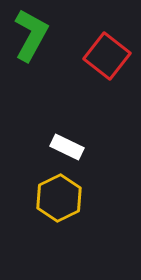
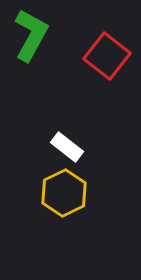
white rectangle: rotated 12 degrees clockwise
yellow hexagon: moved 5 px right, 5 px up
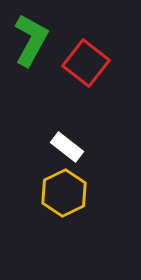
green L-shape: moved 5 px down
red square: moved 21 px left, 7 px down
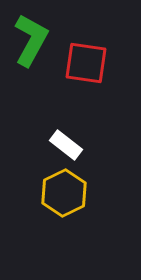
red square: rotated 30 degrees counterclockwise
white rectangle: moved 1 px left, 2 px up
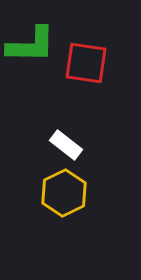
green L-shape: moved 5 px down; rotated 62 degrees clockwise
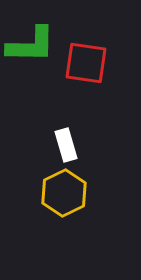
white rectangle: rotated 36 degrees clockwise
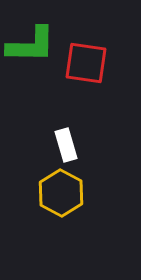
yellow hexagon: moved 3 px left; rotated 6 degrees counterclockwise
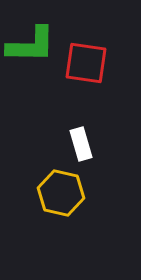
white rectangle: moved 15 px right, 1 px up
yellow hexagon: rotated 15 degrees counterclockwise
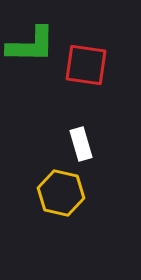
red square: moved 2 px down
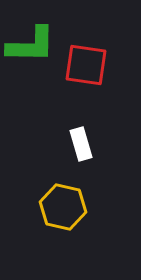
yellow hexagon: moved 2 px right, 14 px down
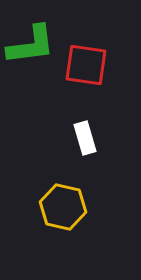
green L-shape: rotated 8 degrees counterclockwise
white rectangle: moved 4 px right, 6 px up
